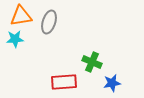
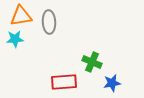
gray ellipse: rotated 20 degrees counterclockwise
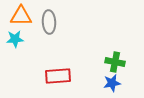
orange triangle: rotated 10 degrees clockwise
green cross: moved 23 px right; rotated 12 degrees counterclockwise
red rectangle: moved 6 px left, 6 px up
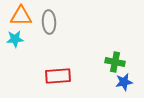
blue star: moved 12 px right, 1 px up
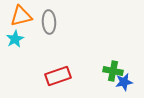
orange triangle: rotated 15 degrees counterclockwise
cyan star: rotated 24 degrees counterclockwise
green cross: moved 2 px left, 9 px down
red rectangle: rotated 15 degrees counterclockwise
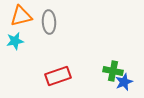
cyan star: moved 2 px down; rotated 18 degrees clockwise
blue star: rotated 12 degrees counterclockwise
